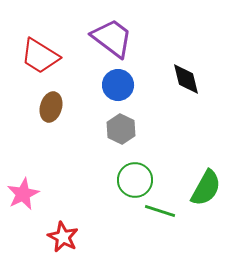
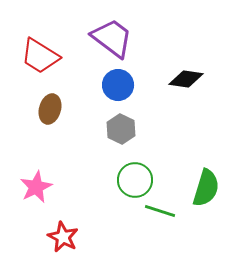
black diamond: rotated 68 degrees counterclockwise
brown ellipse: moved 1 px left, 2 px down
green semicircle: rotated 12 degrees counterclockwise
pink star: moved 13 px right, 7 px up
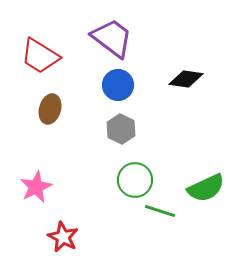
green semicircle: rotated 48 degrees clockwise
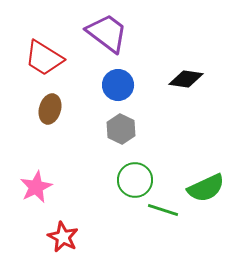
purple trapezoid: moved 5 px left, 5 px up
red trapezoid: moved 4 px right, 2 px down
green line: moved 3 px right, 1 px up
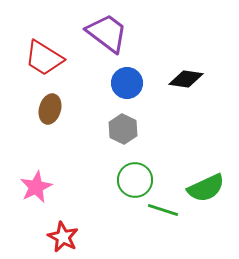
blue circle: moved 9 px right, 2 px up
gray hexagon: moved 2 px right
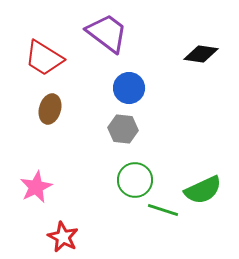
black diamond: moved 15 px right, 25 px up
blue circle: moved 2 px right, 5 px down
gray hexagon: rotated 20 degrees counterclockwise
green semicircle: moved 3 px left, 2 px down
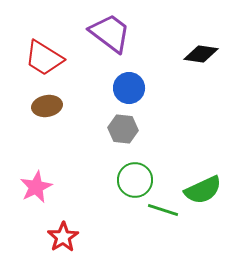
purple trapezoid: moved 3 px right
brown ellipse: moved 3 px left, 3 px up; rotated 64 degrees clockwise
red star: rotated 12 degrees clockwise
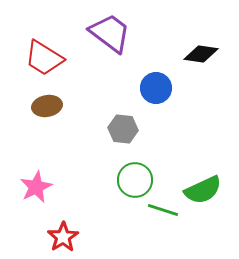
blue circle: moved 27 px right
